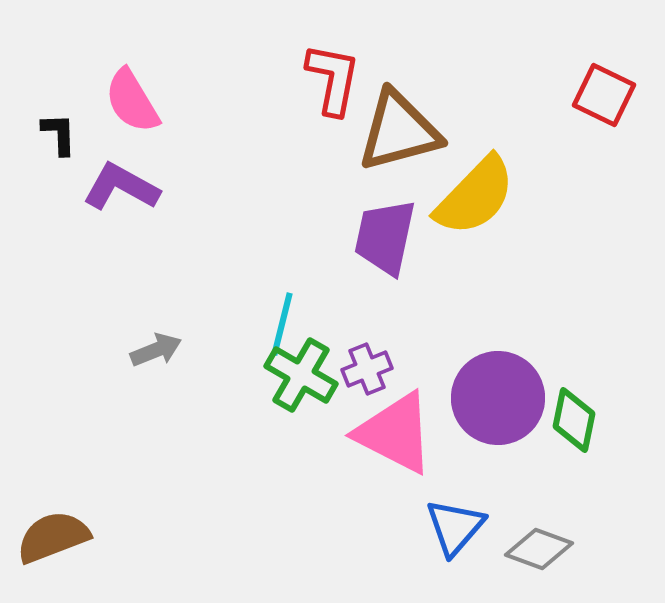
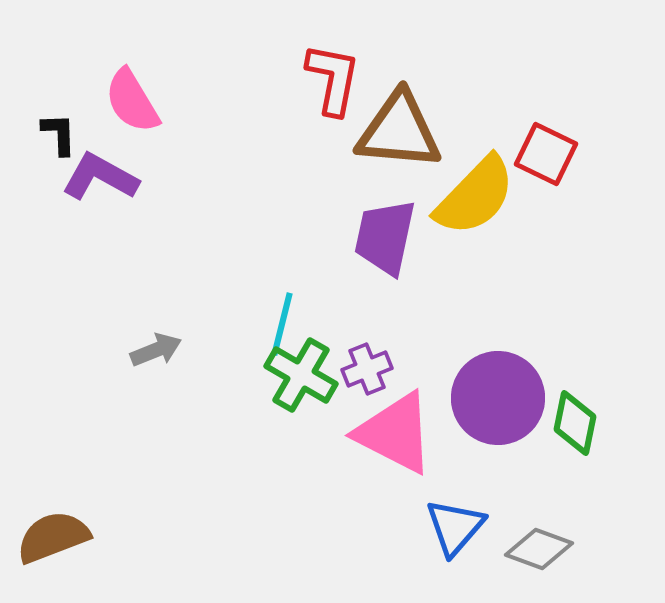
red square: moved 58 px left, 59 px down
brown triangle: rotated 20 degrees clockwise
purple L-shape: moved 21 px left, 10 px up
green diamond: moved 1 px right, 3 px down
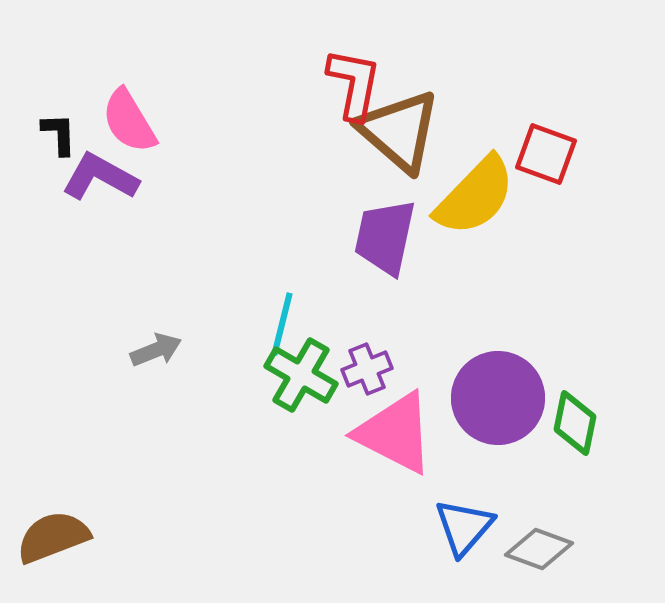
red L-shape: moved 21 px right, 5 px down
pink semicircle: moved 3 px left, 20 px down
brown triangle: rotated 36 degrees clockwise
red square: rotated 6 degrees counterclockwise
blue triangle: moved 9 px right
